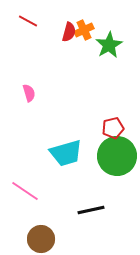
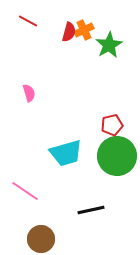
red pentagon: moved 1 px left, 3 px up
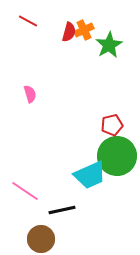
pink semicircle: moved 1 px right, 1 px down
cyan trapezoid: moved 24 px right, 22 px down; rotated 8 degrees counterclockwise
black line: moved 29 px left
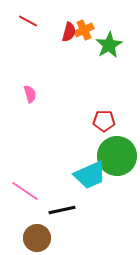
red pentagon: moved 8 px left, 4 px up; rotated 15 degrees clockwise
brown circle: moved 4 px left, 1 px up
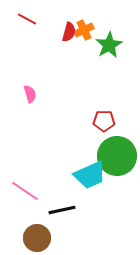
red line: moved 1 px left, 2 px up
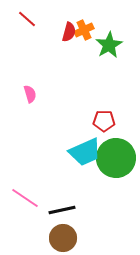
red line: rotated 12 degrees clockwise
green circle: moved 1 px left, 2 px down
cyan trapezoid: moved 5 px left, 23 px up
pink line: moved 7 px down
brown circle: moved 26 px right
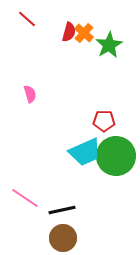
orange cross: moved 3 px down; rotated 24 degrees counterclockwise
green circle: moved 2 px up
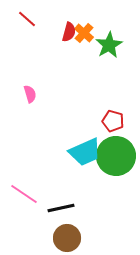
red pentagon: moved 9 px right; rotated 15 degrees clockwise
pink line: moved 1 px left, 4 px up
black line: moved 1 px left, 2 px up
brown circle: moved 4 px right
